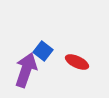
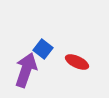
blue square: moved 2 px up
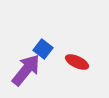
purple arrow: rotated 20 degrees clockwise
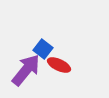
red ellipse: moved 18 px left, 3 px down
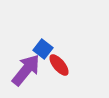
red ellipse: rotated 25 degrees clockwise
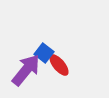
blue square: moved 1 px right, 4 px down
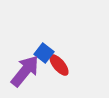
purple arrow: moved 1 px left, 1 px down
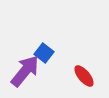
red ellipse: moved 25 px right, 11 px down
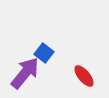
purple arrow: moved 2 px down
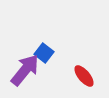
purple arrow: moved 3 px up
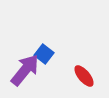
blue square: moved 1 px down
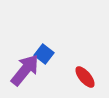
red ellipse: moved 1 px right, 1 px down
